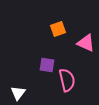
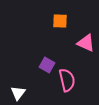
orange square: moved 2 px right, 8 px up; rotated 21 degrees clockwise
purple square: rotated 21 degrees clockwise
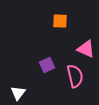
pink triangle: moved 6 px down
purple square: rotated 35 degrees clockwise
pink semicircle: moved 8 px right, 4 px up
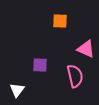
purple square: moved 7 px left; rotated 28 degrees clockwise
white triangle: moved 1 px left, 3 px up
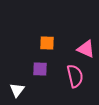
orange square: moved 13 px left, 22 px down
purple square: moved 4 px down
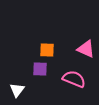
orange square: moved 7 px down
pink semicircle: moved 1 px left, 3 px down; rotated 55 degrees counterclockwise
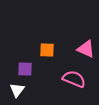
purple square: moved 15 px left
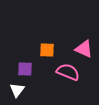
pink triangle: moved 2 px left
pink semicircle: moved 6 px left, 7 px up
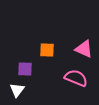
pink semicircle: moved 8 px right, 6 px down
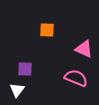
orange square: moved 20 px up
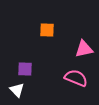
pink triangle: rotated 36 degrees counterclockwise
white triangle: rotated 21 degrees counterclockwise
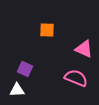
pink triangle: rotated 36 degrees clockwise
purple square: rotated 21 degrees clockwise
white triangle: rotated 49 degrees counterclockwise
